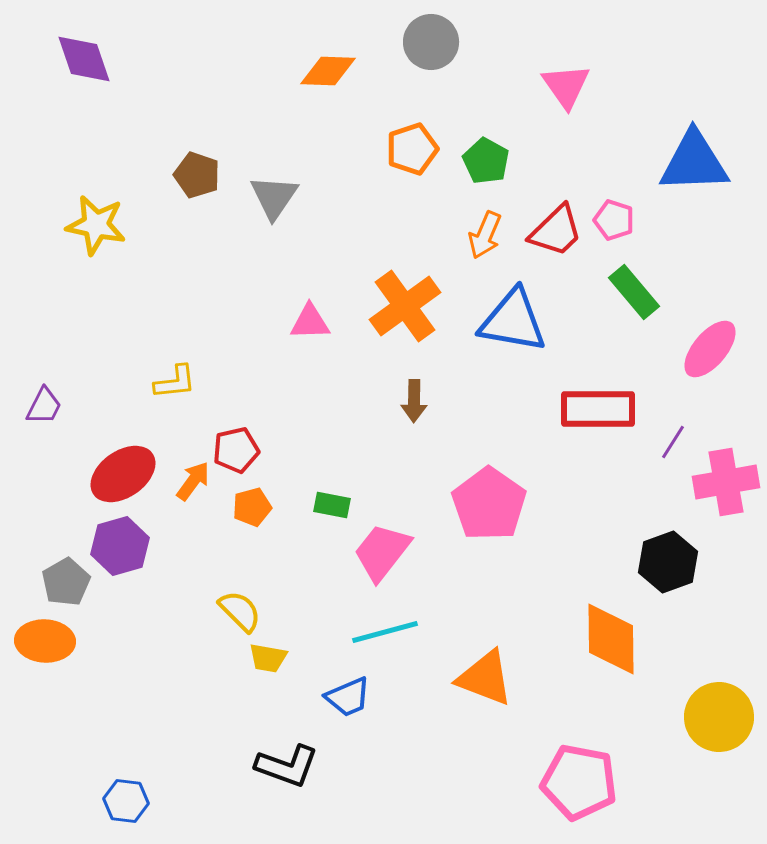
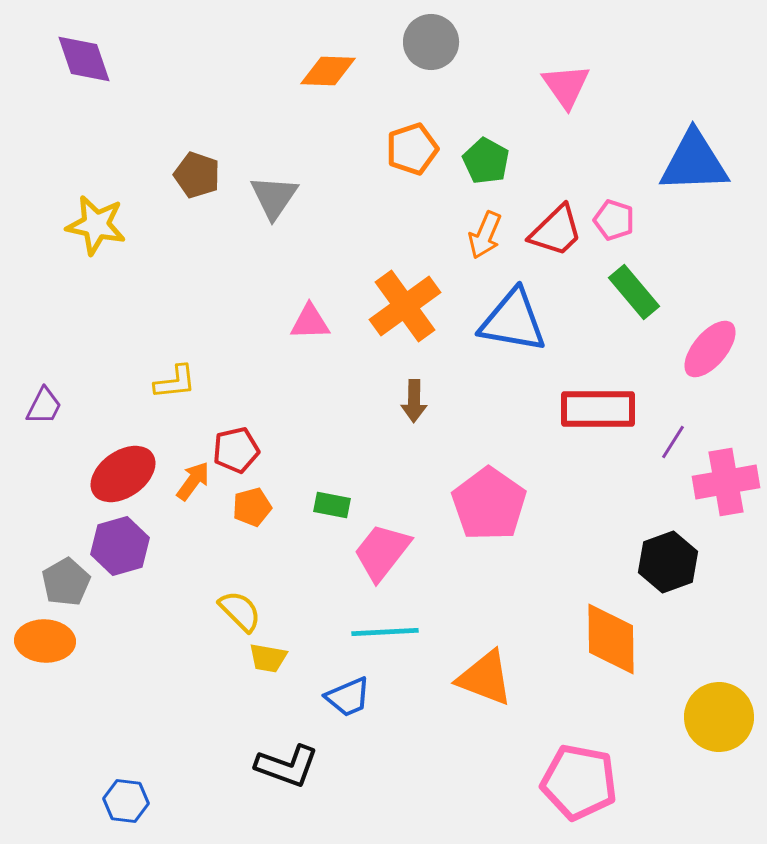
cyan line at (385, 632): rotated 12 degrees clockwise
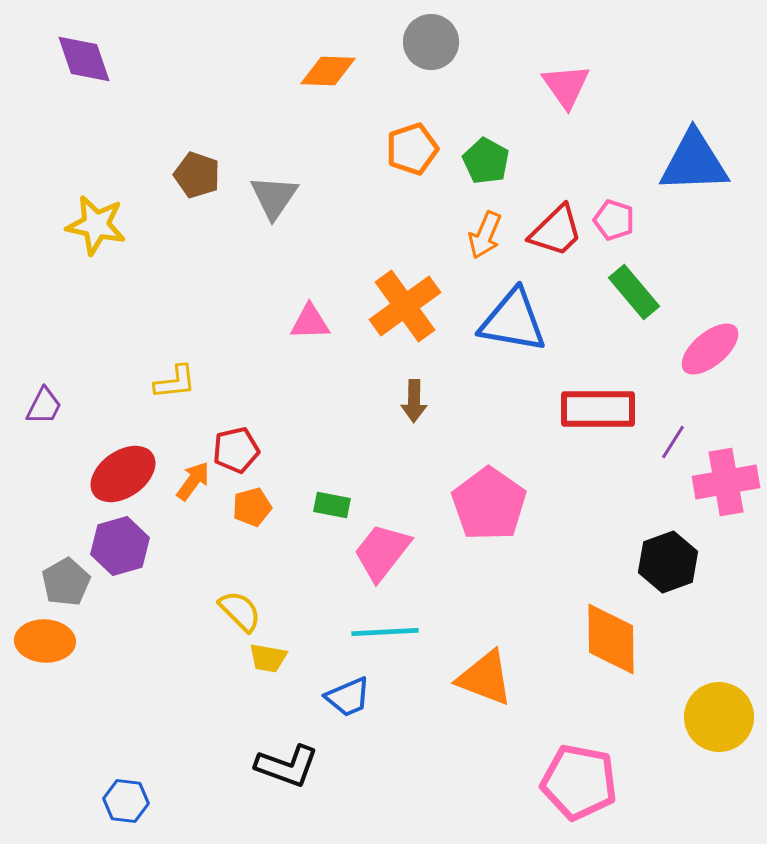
pink ellipse at (710, 349): rotated 10 degrees clockwise
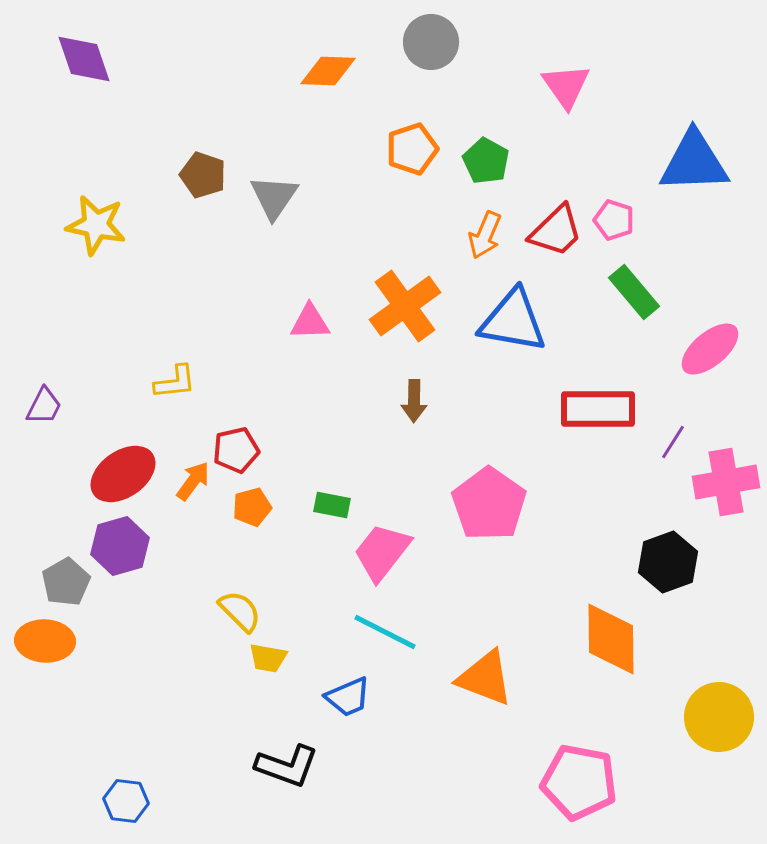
brown pentagon at (197, 175): moved 6 px right
cyan line at (385, 632): rotated 30 degrees clockwise
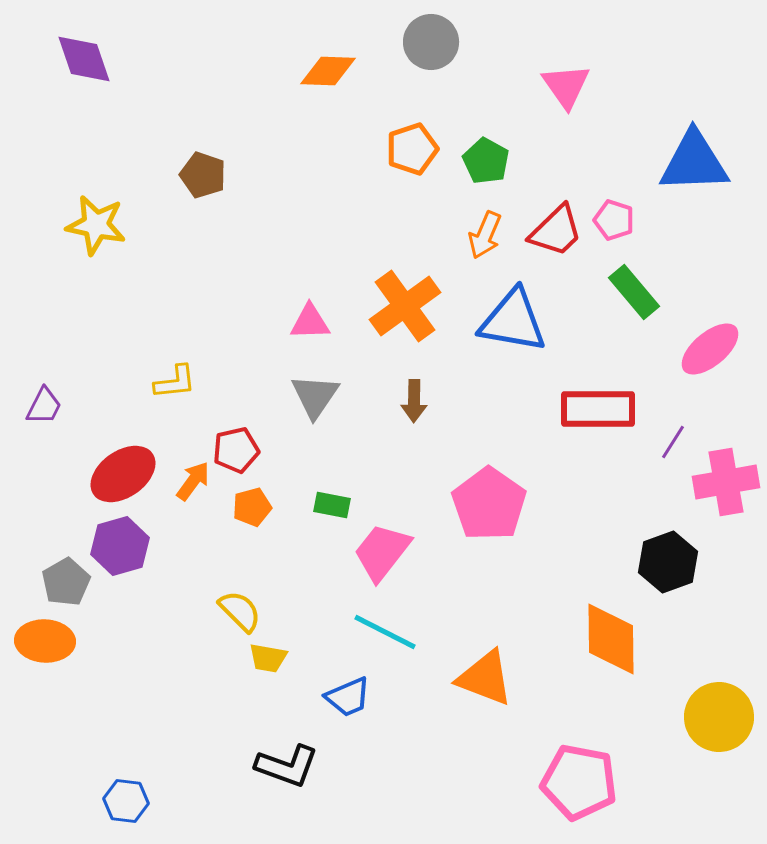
gray triangle at (274, 197): moved 41 px right, 199 px down
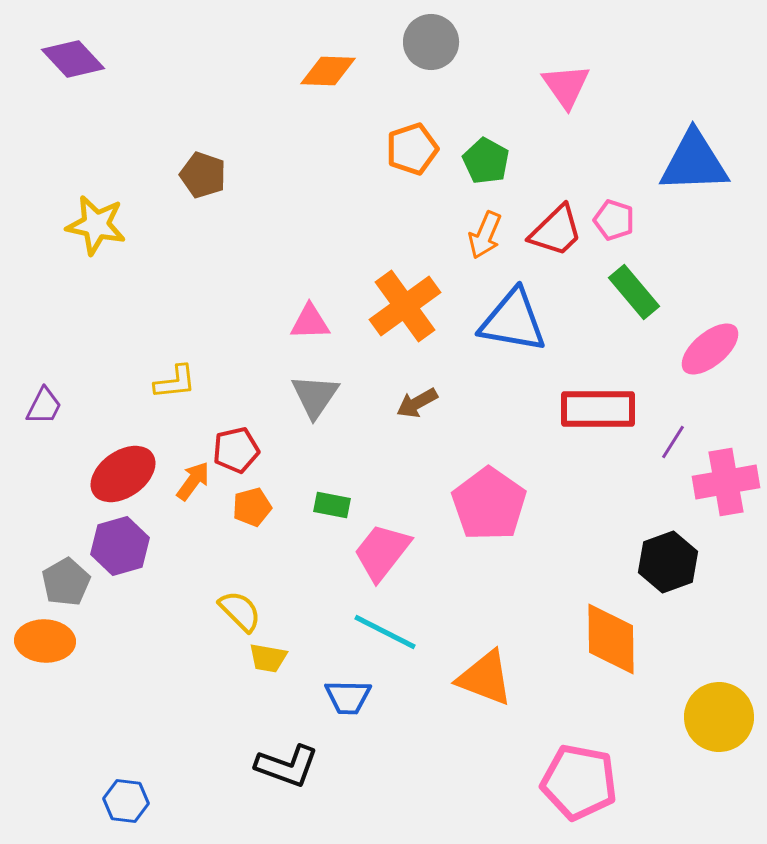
purple diamond at (84, 59): moved 11 px left; rotated 24 degrees counterclockwise
brown arrow at (414, 401): moved 3 px right, 2 px down; rotated 60 degrees clockwise
blue trapezoid at (348, 697): rotated 24 degrees clockwise
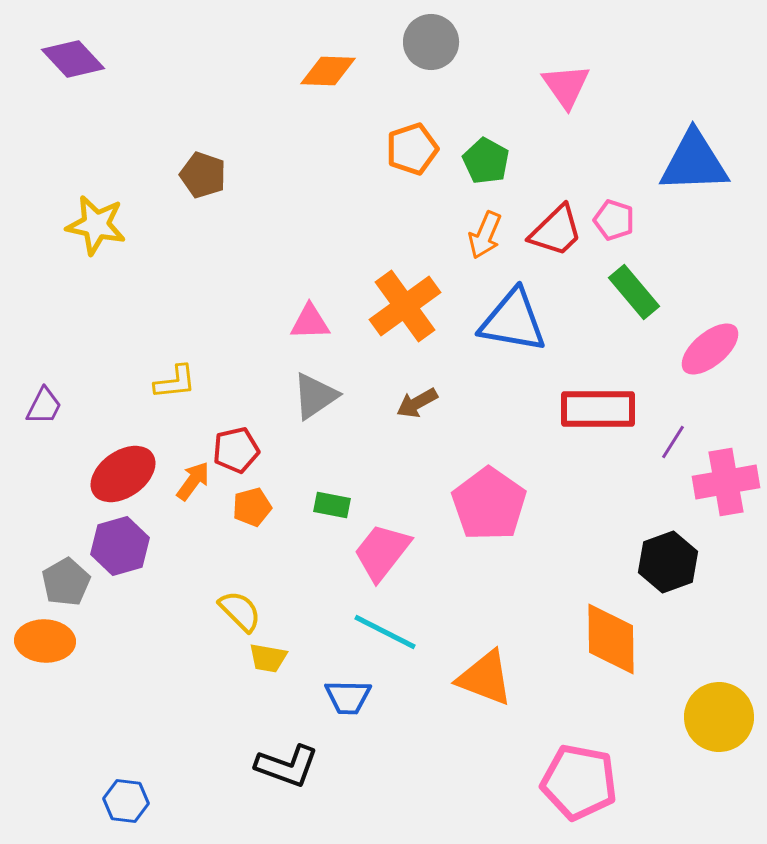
gray triangle at (315, 396): rotated 22 degrees clockwise
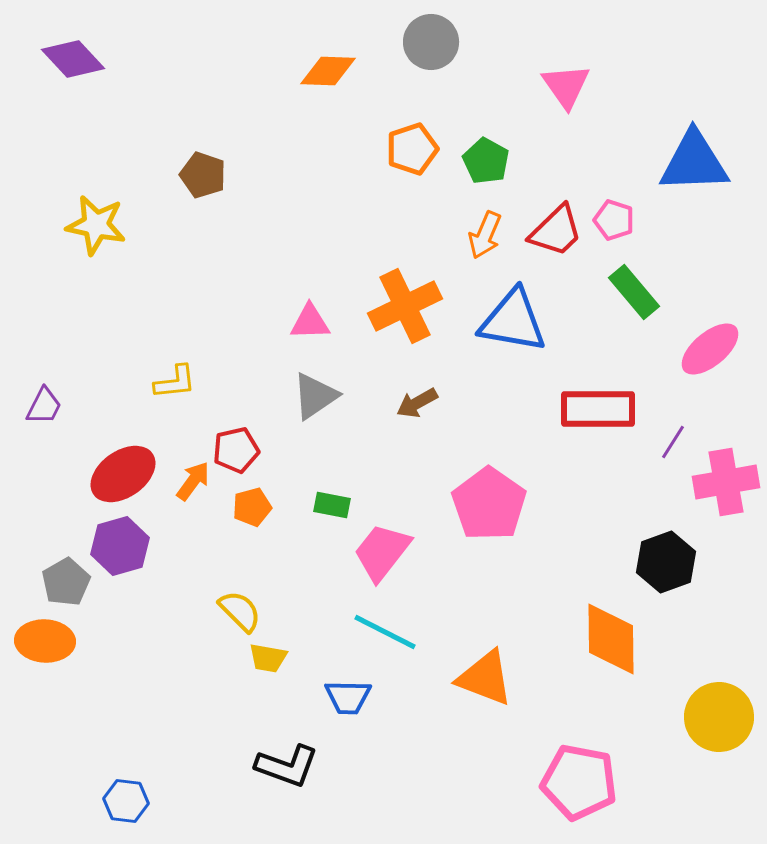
orange cross at (405, 306): rotated 10 degrees clockwise
black hexagon at (668, 562): moved 2 px left
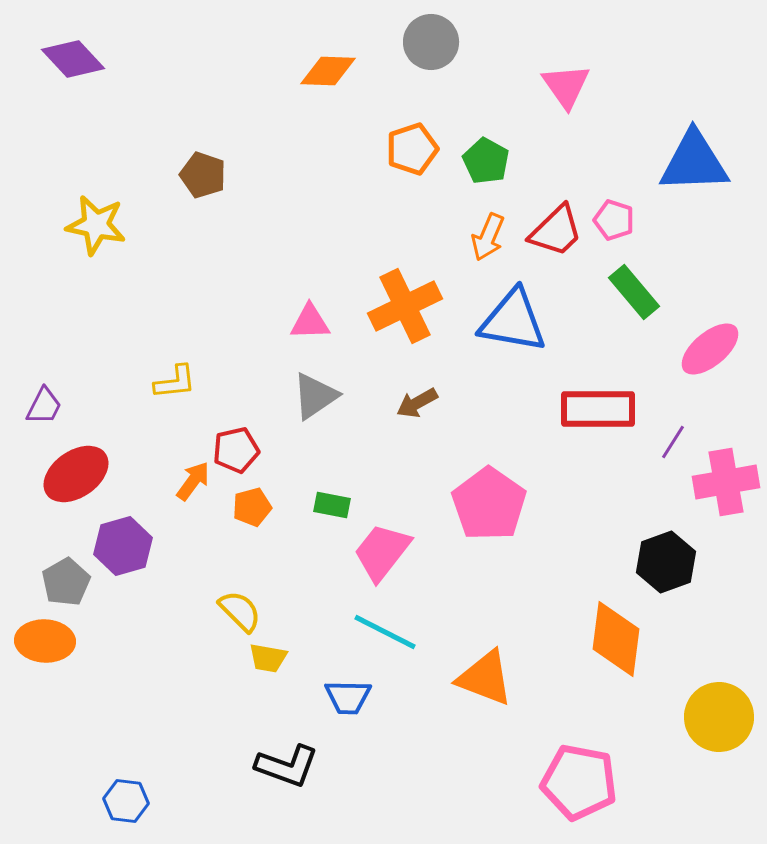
orange arrow at (485, 235): moved 3 px right, 2 px down
red ellipse at (123, 474): moved 47 px left
purple hexagon at (120, 546): moved 3 px right
orange diamond at (611, 639): moved 5 px right; rotated 8 degrees clockwise
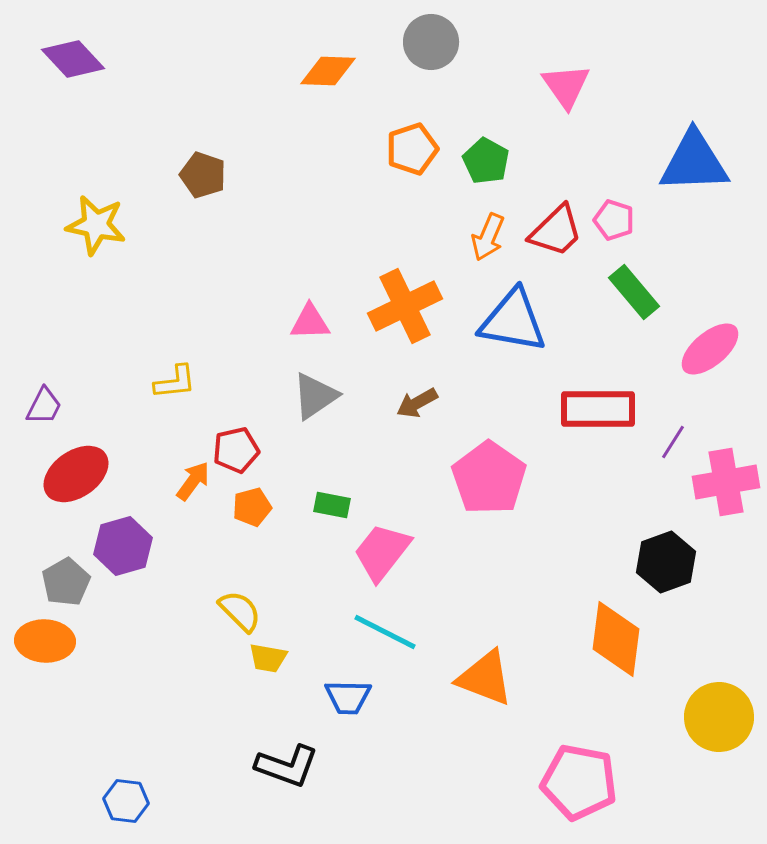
pink pentagon at (489, 504): moved 26 px up
